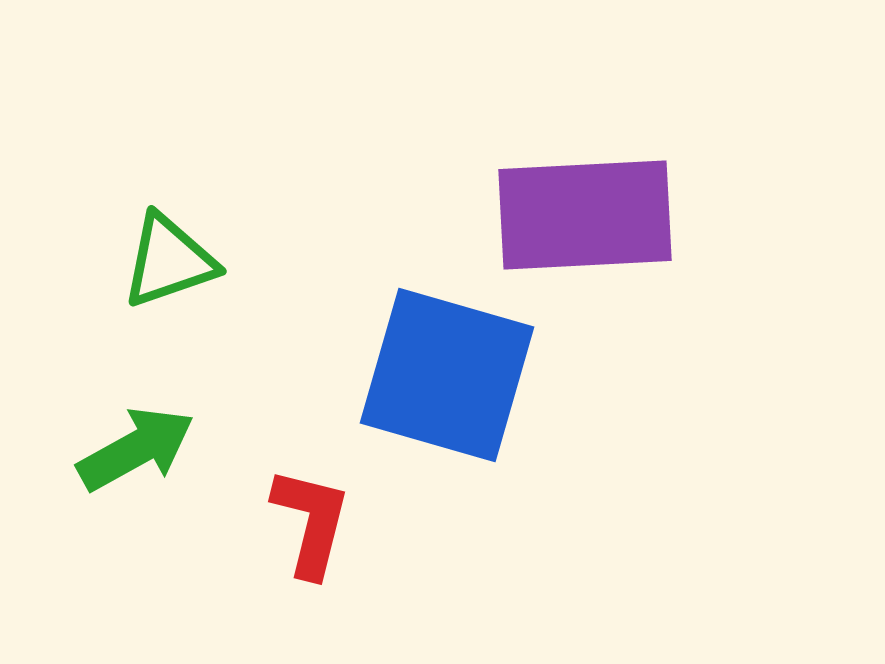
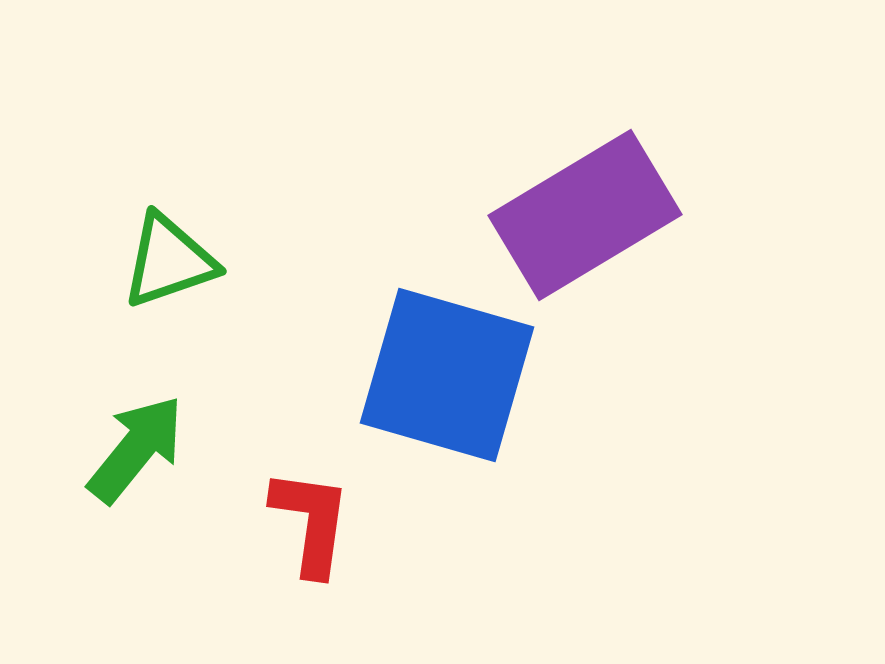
purple rectangle: rotated 28 degrees counterclockwise
green arrow: rotated 22 degrees counterclockwise
red L-shape: rotated 6 degrees counterclockwise
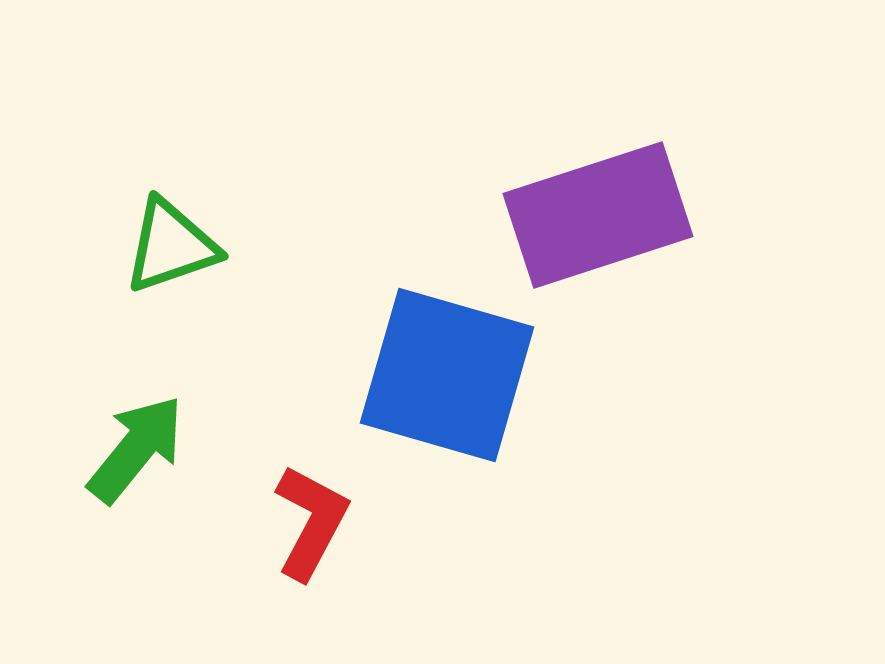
purple rectangle: moved 13 px right; rotated 13 degrees clockwise
green triangle: moved 2 px right, 15 px up
red L-shape: rotated 20 degrees clockwise
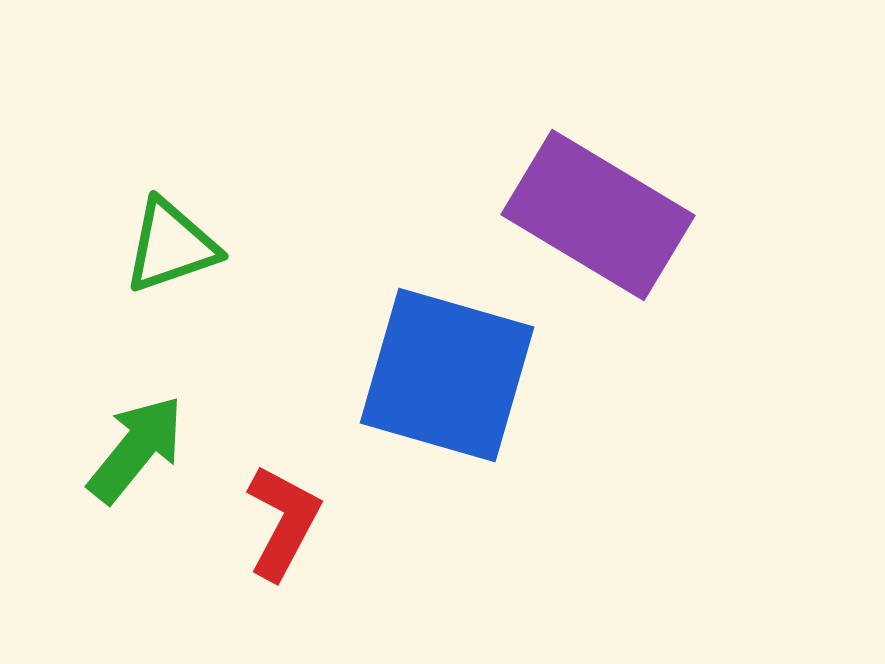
purple rectangle: rotated 49 degrees clockwise
red L-shape: moved 28 px left
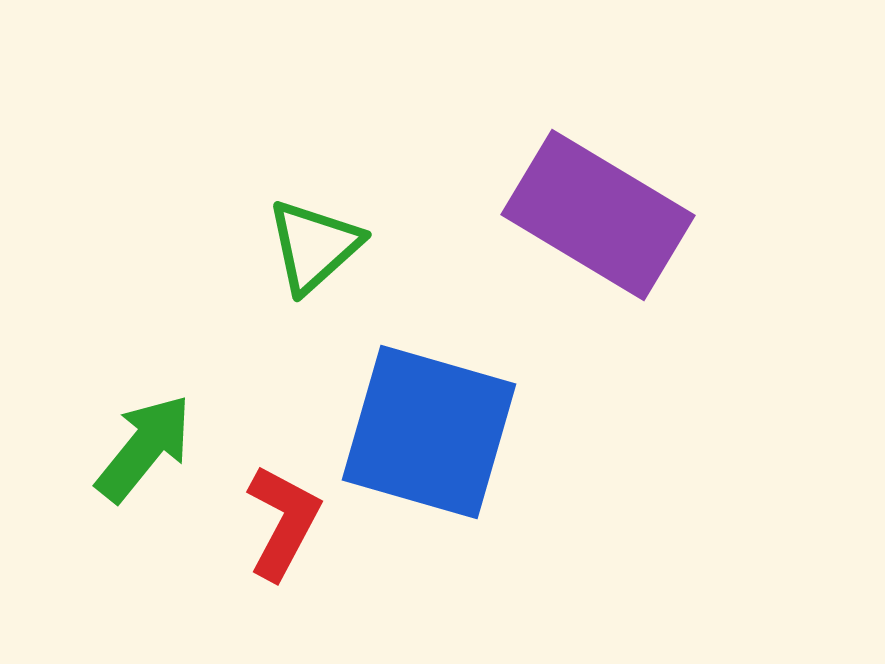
green triangle: moved 143 px right; rotated 23 degrees counterclockwise
blue square: moved 18 px left, 57 px down
green arrow: moved 8 px right, 1 px up
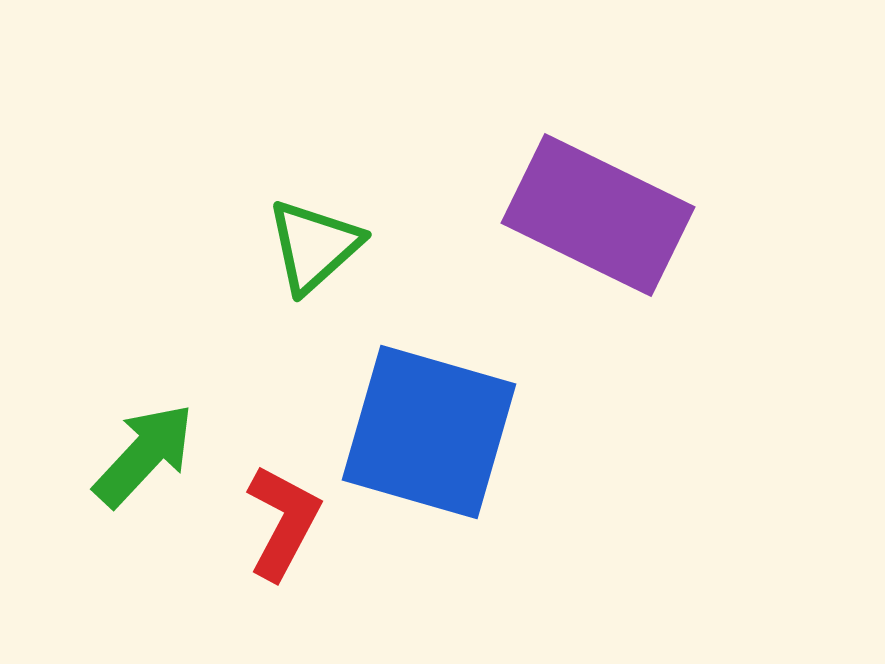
purple rectangle: rotated 5 degrees counterclockwise
green arrow: moved 7 px down; rotated 4 degrees clockwise
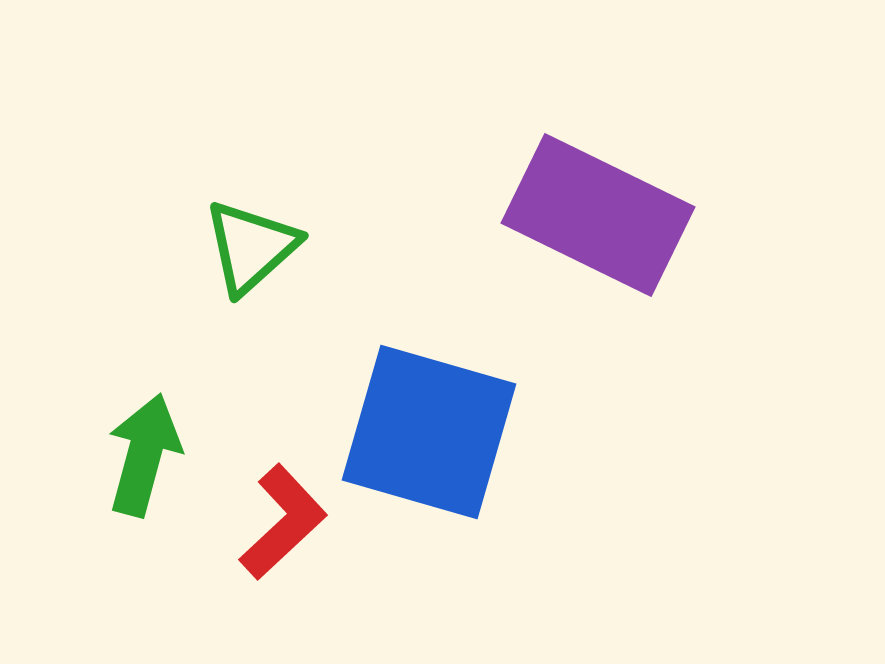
green triangle: moved 63 px left, 1 px down
green arrow: rotated 28 degrees counterclockwise
red L-shape: rotated 19 degrees clockwise
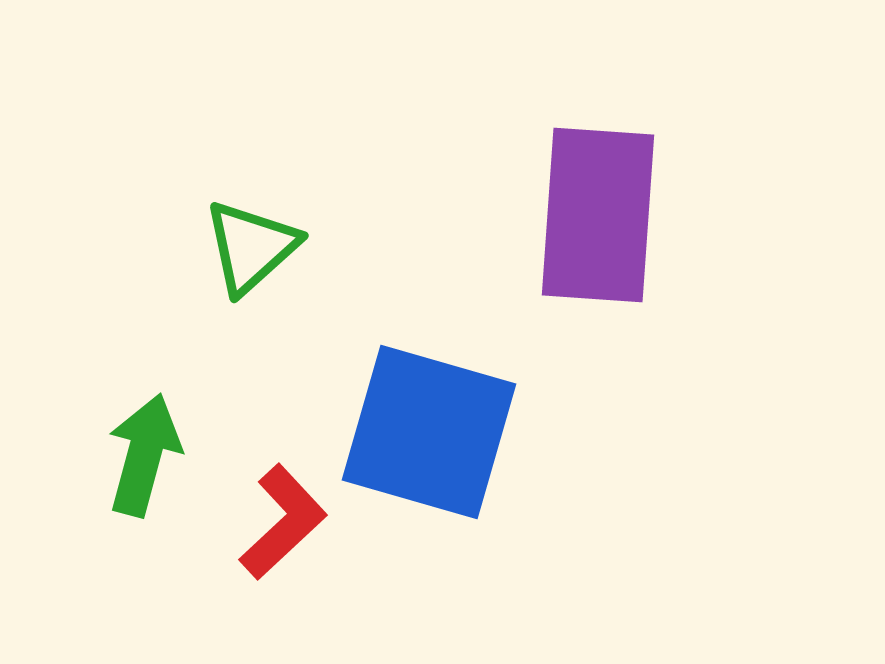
purple rectangle: rotated 68 degrees clockwise
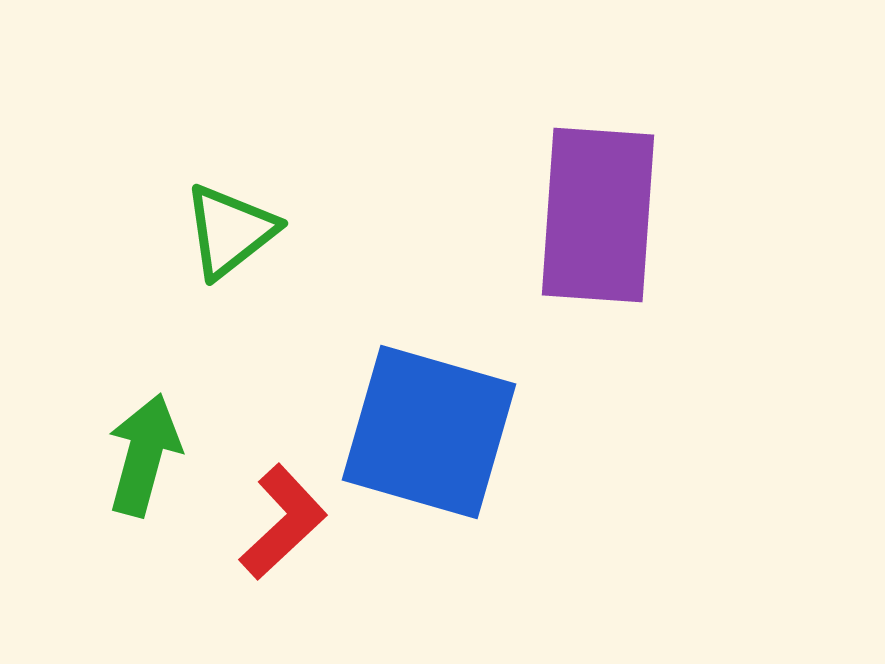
green triangle: moved 21 px left, 16 px up; rotated 4 degrees clockwise
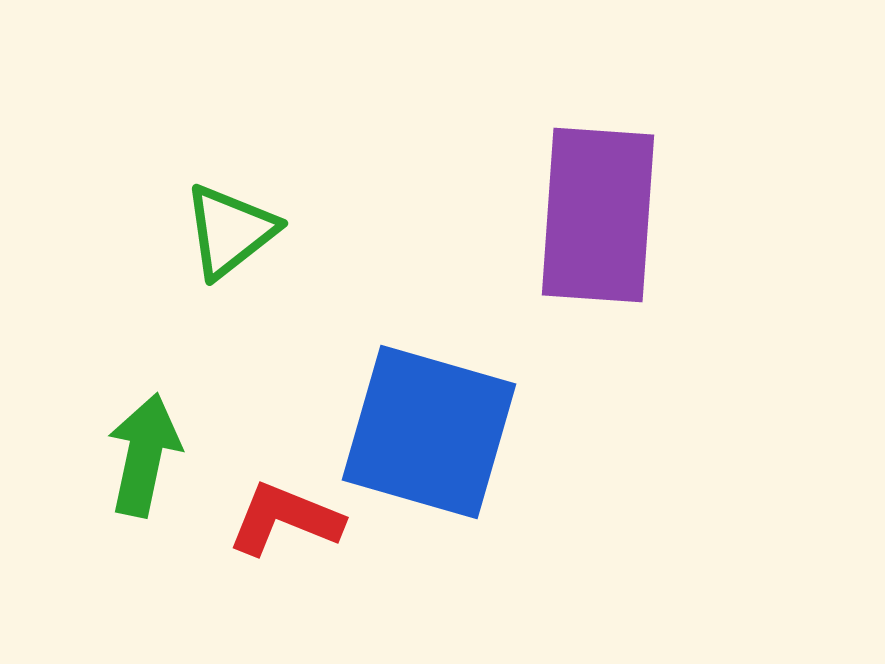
green arrow: rotated 3 degrees counterclockwise
red L-shape: moved 2 px right, 3 px up; rotated 115 degrees counterclockwise
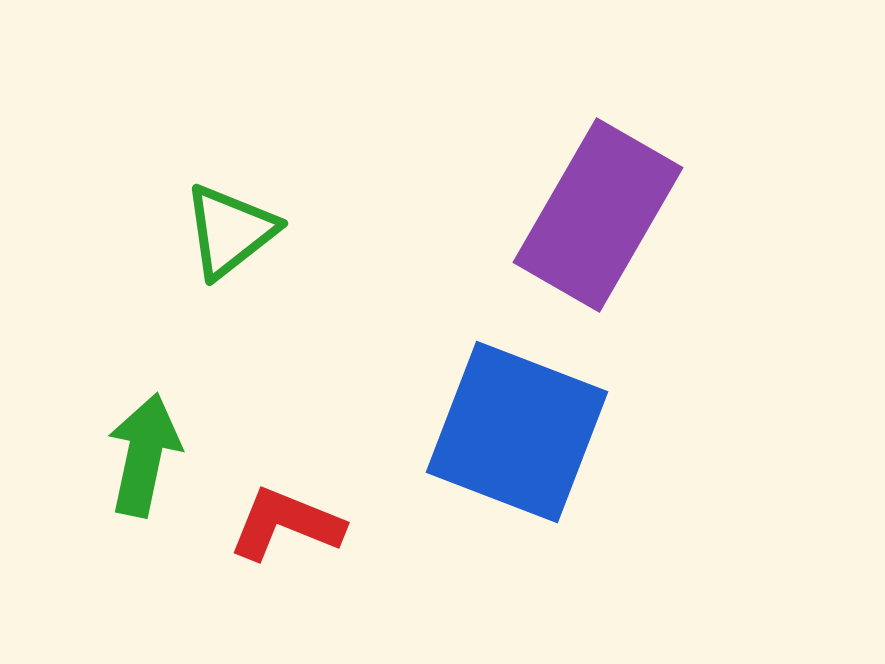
purple rectangle: rotated 26 degrees clockwise
blue square: moved 88 px right; rotated 5 degrees clockwise
red L-shape: moved 1 px right, 5 px down
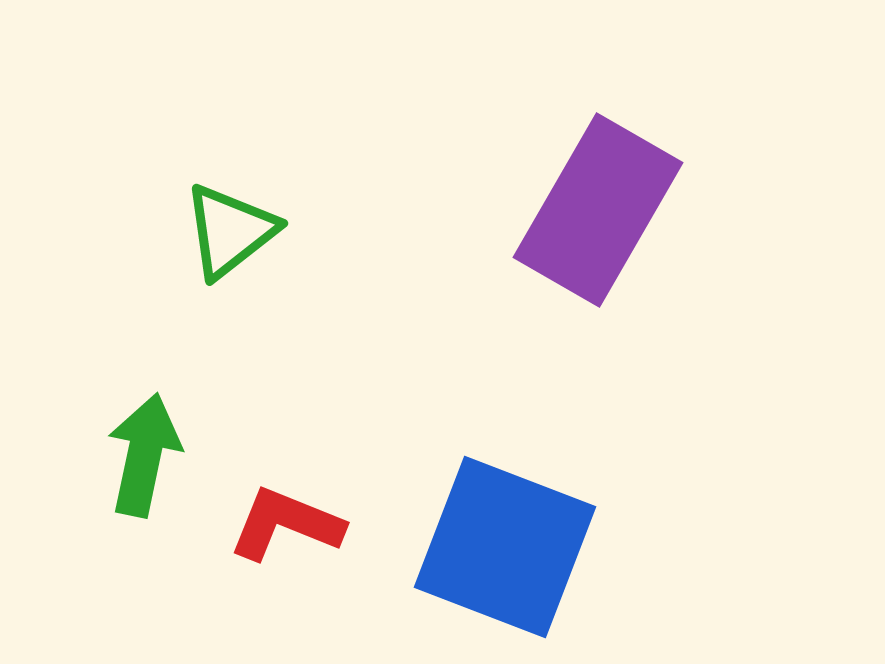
purple rectangle: moved 5 px up
blue square: moved 12 px left, 115 px down
